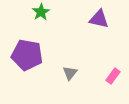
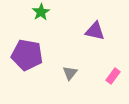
purple triangle: moved 4 px left, 12 px down
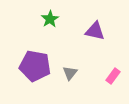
green star: moved 9 px right, 7 px down
purple pentagon: moved 8 px right, 11 px down
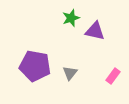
green star: moved 21 px right, 1 px up; rotated 12 degrees clockwise
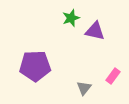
purple pentagon: rotated 12 degrees counterclockwise
gray triangle: moved 14 px right, 15 px down
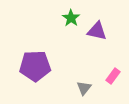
green star: rotated 18 degrees counterclockwise
purple triangle: moved 2 px right
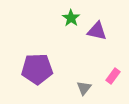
purple pentagon: moved 2 px right, 3 px down
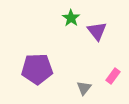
purple triangle: rotated 40 degrees clockwise
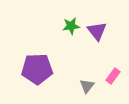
green star: moved 8 px down; rotated 30 degrees clockwise
gray triangle: moved 3 px right, 2 px up
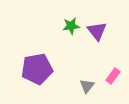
purple pentagon: rotated 8 degrees counterclockwise
